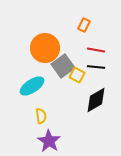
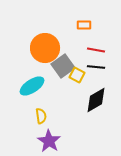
orange rectangle: rotated 64 degrees clockwise
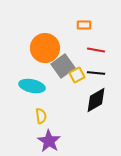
black line: moved 6 px down
yellow square: rotated 35 degrees clockwise
cyan ellipse: rotated 45 degrees clockwise
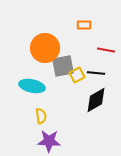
red line: moved 10 px right
gray square: rotated 25 degrees clockwise
purple star: rotated 30 degrees counterclockwise
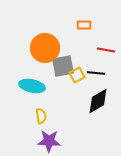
black diamond: moved 2 px right, 1 px down
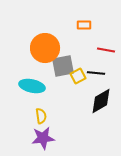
yellow square: moved 1 px right, 1 px down
black diamond: moved 3 px right
purple star: moved 6 px left, 3 px up; rotated 10 degrees counterclockwise
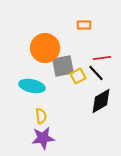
red line: moved 4 px left, 8 px down; rotated 18 degrees counterclockwise
black line: rotated 42 degrees clockwise
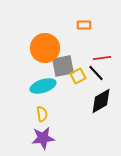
cyan ellipse: moved 11 px right; rotated 30 degrees counterclockwise
yellow semicircle: moved 1 px right, 2 px up
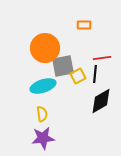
black line: moved 1 px left, 1 px down; rotated 48 degrees clockwise
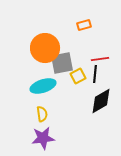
orange rectangle: rotated 16 degrees counterclockwise
red line: moved 2 px left, 1 px down
gray square: moved 1 px left, 3 px up
